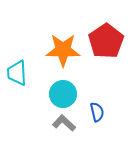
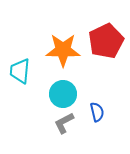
red pentagon: rotated 8 degrees clockwise
cyan trapezoid: moved 3 px right, 2 px up; rotated 8 degrees clockwise
gray L-shape: rotated 70 degrees counterclockwise
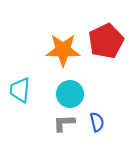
cyan trapezoid: moved 19 px down
cyan circle: moved 7 px right
blue semicircle: moved 10 px down
gray L-shape: rotated 25 degrees clockwise
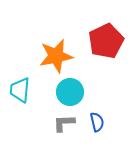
orange star: moved 7 px left, 6 px down; rotated 12 degrees counterclockwise
cyan circle: moved 2 px up
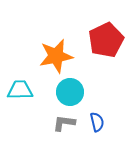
red pentagon: moved 1 px up
cyan trapezoid: rotated 84 degrees clockwise
gray L-shape: rotated 10 degrees clockwise
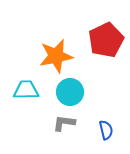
cyan trapezoid: moved 6 px right
blue semicircle: moved 9 px right, 8 px down
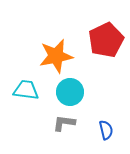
cyan trapezoid: rotated 8 degrees clockwise
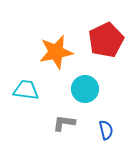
orange star: moved 4 px up
cyan circle: moved 15 px right, 3 px up
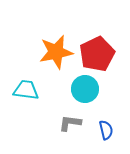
red pentagon: moved 9 px left, 14 px down
gray L-shape: moved 6 px right
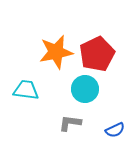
blue semicircle: moved 9 px right; rotated 78 degrees clockwise
